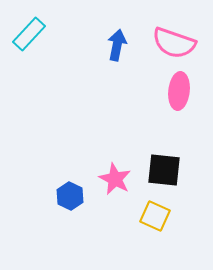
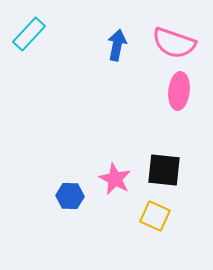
blue hexagon: rotated 24 degrees counterclockwise
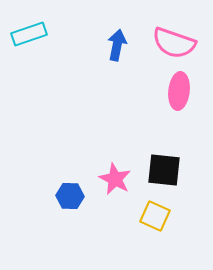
cyan rectangle: rotated 28 degrees clockwise
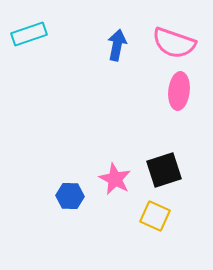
black square: rotated 24 degrees counterclockwise
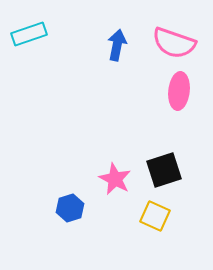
blue hexagon: moved 12 px down; rotated 20 degrees counterclockwise
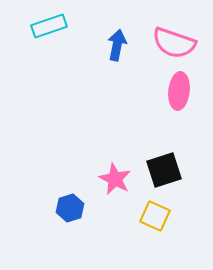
cyan rectangle: moved 20 px right, 8 px up
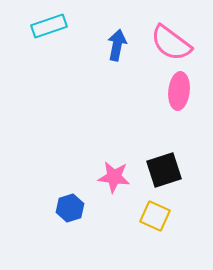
pink semicircle: moved 3 px left; rotated 18 degrees clockwise
pink star: moved 1 px left, 2 px up; rotated 20 degrees counterclockwise
